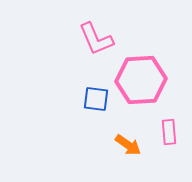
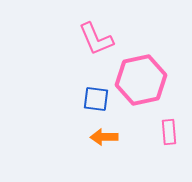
pink hexagon: rotated 9 degrees counterclockwise
orange arrow: moved 24 px left, 8 px up; rotated 144 degrees clockwise
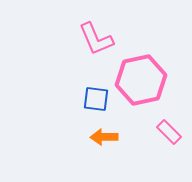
pink rectangle: rotated 40 degrees counterclockwise
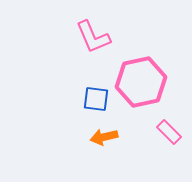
pink L-shape: moved 3 px left, 2 px up
pink hexagon: moved 2 px down
orange arrow: rotated 12 degrees counterclockwise
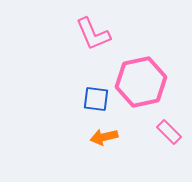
pink L-shape: moved 3 px up
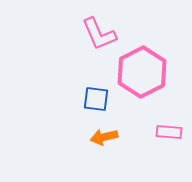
pink L-shape: moved 6 px right
pink hexagon: moved 1 px right, 10 px up; rotated 15 degrees counterclockwise
pink rectangle: rotated 40 degrees counterclockwise
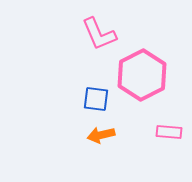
pink hexagon: moved 3 px down
orange arrow: moved 3 px left, 2 px up
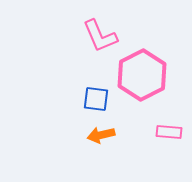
pink L-shape: moved 1 px right, 2 px down
